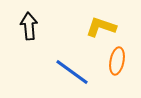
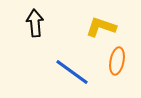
black arrow: moved 6 px right, 3 px up
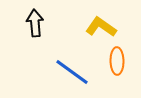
yellow L-shape: rotated 16 degrees clockwise
orange ellipse: rotated 12 degrees counterclockwise
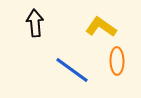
blue line: moved 2 px up
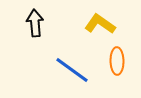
yellow L-shape: moved 1 px left, 3 px up
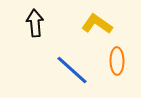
yellow L-shape: moved 3 px left
blue line: rotated 6 degrees clockwise
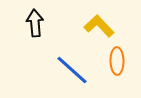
yellow L-shape: moved 2 px right, 2 px down; rotated 12 degrees clockwise
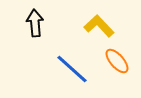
orange ellipse: rotated 40 degrees counterclockwise
blue line: moved 1 px up
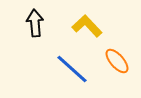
yellow L-shape: moved 12 px left
